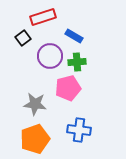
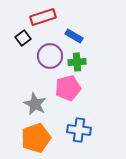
gray star: rotated 20 degrees clockwise
orange pentagon: moved 1 px right, 1 px up
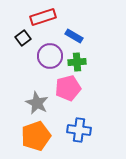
gray star: moved 2 px right, 1 px up
orange pentagon: moved 2 px up
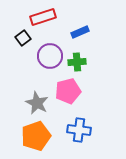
blue rectangle: moved 6 px right, 4 px up; rotated 54 degrees counterclockwise
pink pentagon: moved 3 px down
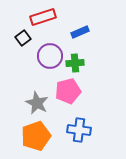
green cross: moved 2 px left, 1 px down
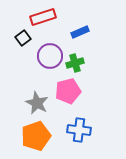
green cross: rotated 12 degrees counterclockwise
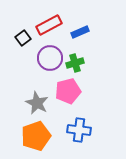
red rectangle: moved 6 px right, 8 px down; rotated 10 degrees counterclockwise
purple circle: moved 2 px down
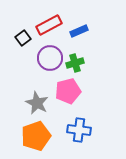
blue rectangle: moved 1 px left, 1 px up
